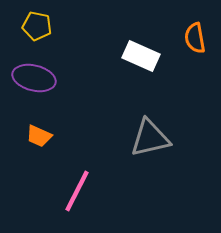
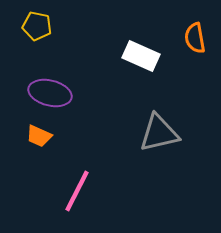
purple ellipse: moved 16 px right, 15 px down
gray triangle: moved 9 px right, 5 px up
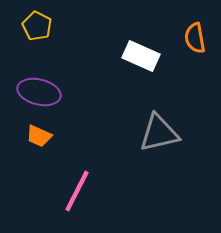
yellow pentagon: rotated 16 degrees clockwise
purple ellipse: moved 11 px left, 1 px up
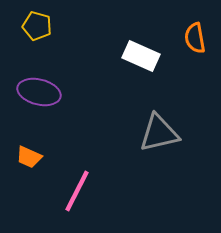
yellow pentagon: rotated 12 degrees counterclockwise
orange trapezoid: moved 10 px left, 21 px down
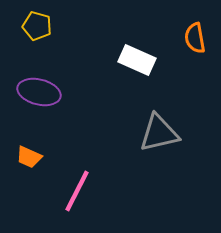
white rectangle: moved 4 px left, 4 px down
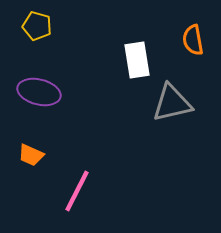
orange semicircle: moved 2 px left, 2 px down
white rectangle: rotated 57 degrees clockwise
gray triangle: moved 13 px right, 30 px up
orange trapezoid: moved 2 px right, 2 px up
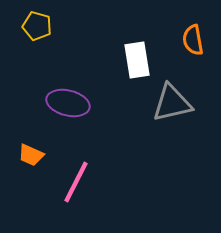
purple ellipse: moved 29 px right, 11 px down
pink line: moved 1 px left, 9 px up
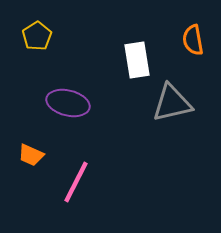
yellow pentagon: moved 10 px down; rotated 24 degrees clockwise
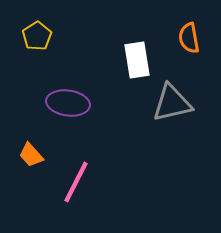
orange semicircle: moved 4 px left, 2 px up
purple ellipse: rotated 6 degrees counterclockwise
orange trapezoid: rotated 24 degrees clockwise
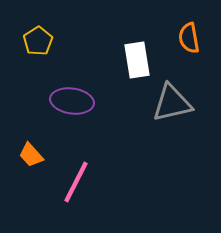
yellow pentagon: moved 1 px right, 5 px down
purple ellipse: moved 4 px right, 2 px up
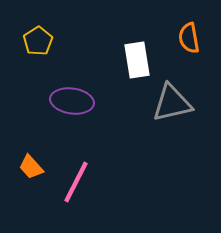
orange trapezoid: moved 12 px down
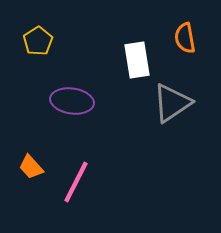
orange semicircle: moved 4 px left
gray triangle: rotated 21 degrees counterclockwise
